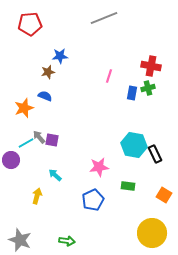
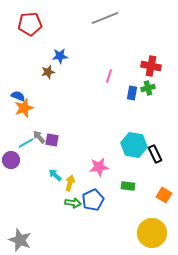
gray line: moved 1 px right
blue semicircle: moved 27 px left
yellow arrow: moved 33 px right, 13 px up
green arrow: moved 6 px right, 38 px up
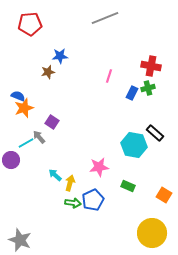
blue rectangle: rotated 16 degrees clockwise
purple square: moved 18 px up; rotated 24 degrees clockwise
black rectangle: moved 21 px up; rotated 24 degrees counterclockwise
green rectangle: rotated 16 degrees clockwise
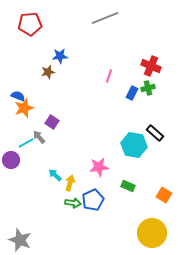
red cross: rotated 12 degrees clockwise
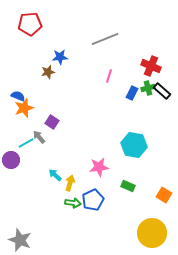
gray line: moved 21 px down
blue star: moved 1 px down
black rectangle: moved 7 px right, 42 px up
